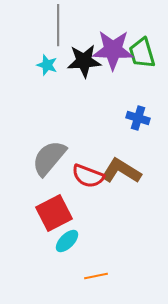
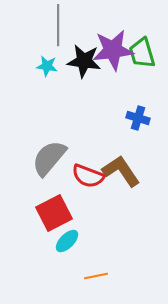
purple star: rotated 9 degrees counterclockwise
black star: rotated 12 degrees clockwise
cyan star: moved 1 px down; rotated 10 degrees counterclockwise
brown L-shape: rotated 24 degrees clockwise
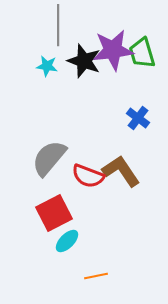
black star: rotated 12 degrees clockwise
blue cross: rotated 20 degrees clockwise
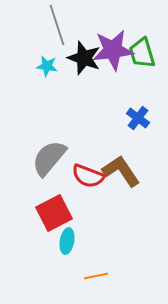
gray line: moved 1 px left; rotated 18 degrees counterclockwise
black star: moved 3 px up
cyan ellipse: rotated 35 degrees counterclockwise
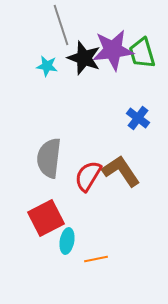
gray line: moved 4 px right
gray semicircle: rotated 33 degrees counterclockwise
red semicircle: rotated 100 degrees clockwise
red square: moved 8 px left, 5 px down
orange line: moved 17 px up
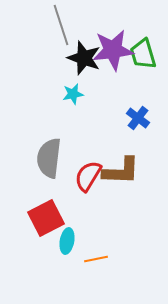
green trapezoid: moved 1 px right, 1 px down
cyan star: moved 26 px right, 28 px down; rotated 20 degrees counterclockwise
brown L-shape: rotated 126 degrees clockwise
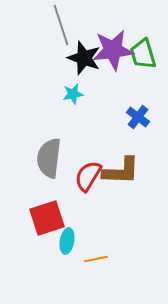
blue cross: moved 1 px up
red square: moved 1 px right; rotated 9 degrees clockwise
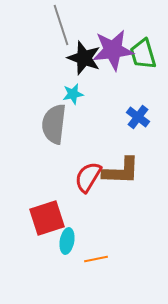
gray semicircle: moved 5 px right, 34 px up
red semicircle: moved 1 px down
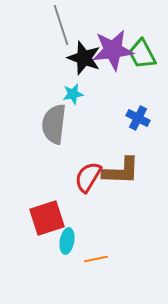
green trapezoid: moved 1 px left; rotated 12 degrees counterclockwise
blue cross: moved 1 px down; rotated 10 degrees counterclockwise
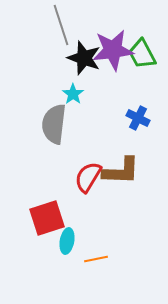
cyan star: rotated 25 degrees counterclockwise
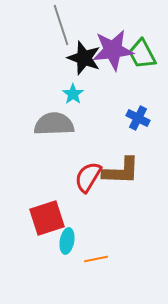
gray semicircle: rotated 81 degrees clockwise
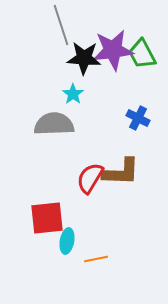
black star: rotated 16 degrees counterclockwise
brown L-shape: moved 1 px down
red semicircle: moved 2 px right, 1 px down
red square: rotated 12 degrees clockwise
